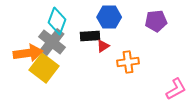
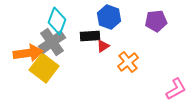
blue hexagon: rotated 20 degrees clockwise
gray cross: rotated 16 degrees clockwise
orange cross: rotated 30 degrees counterclockwise
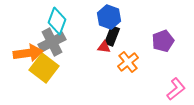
purple pentagon: moved 7 px right, 20 px down; rotated 15 degrees counterclockwise
black rectangle: moved 22 px right; rotated 66 degrees counterclockwise
gray cross: rotated 8 degrees clockwise
red triangle: moved 1 px right, 1 px down; rotated 40 degrees clockwise
pink L-shape: rotated 10 degrees counterclockwise
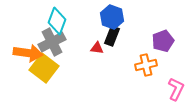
blue hexagon: moved 3 px right
red triangle: moved 7 px left, 1 px down
orange arrow: rotated 16 degrees clockwise
orange cross: moved 18 px right, 3 px down; rotated 25 degrees clockwise
pink L-shape: rotated 25 degrees counterclockwise
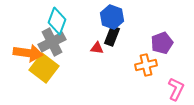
purple pentagon: moved 1 px left, 2 px down
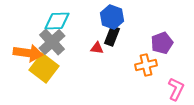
cyan diamond: rotated 68 degrees clockwise
gray cross: rotated 16 degrees counterclockwise
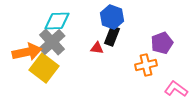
orange arrow: moved 1 px left, 1 px up; rotated 20 degrees counterclockwise
pink L-shape: rotated 80 degrees counterclockwise
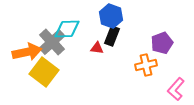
blue hexagon: moved 1 px left, 1 px up
cyan diamond: moved 10 px right, 8 px down
yellow square: moved 4 px down
pink L-shape: rotated 85 degrees counterclockwise
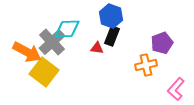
orange arrow: rotated 40 degrees clockwise
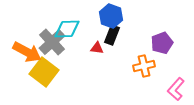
black rectangle: moved 1 px up
orange cross: moved 2 px left, 1 px down
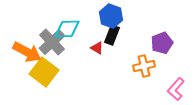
red triangle: rotated 24 degrees clockwise
